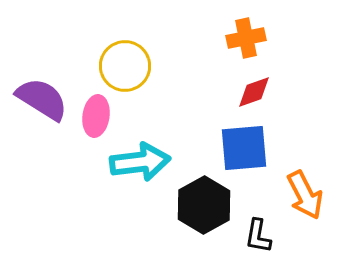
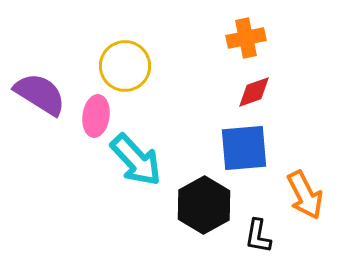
purple semicircle: moved 2 px left, 5 px up
cyan arrow: moved 4 px left, 2 px up; rotated 54 degrees clockwise
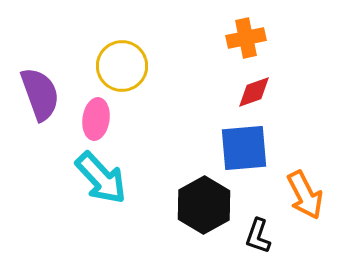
yellow circle: moved 3 px left
purple semicircle: rotated 38 degrees clockwise
pink ellipse: moved 3 px down
cyan arrow: moved 35 px left, 18 px down
black L-shape: rotated 9 degrees clockwise
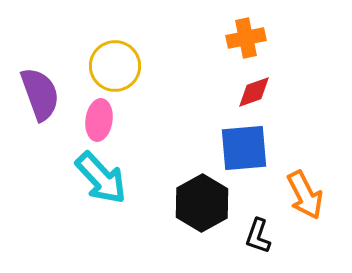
yellow circle: moved 7 px left
pink ellipse: moved 3 px right, 1 px down
black hexagon: moved 2 px left, 2 px up
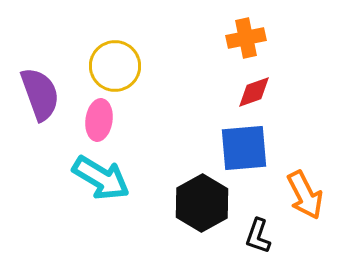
cyan arrow: rotated 16 degrees counterclockwise
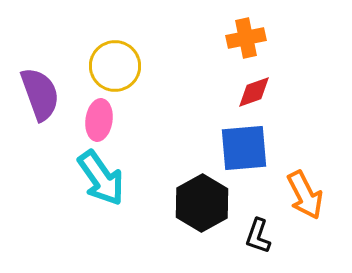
cyan arrow: rotated 24 degrees clockwise
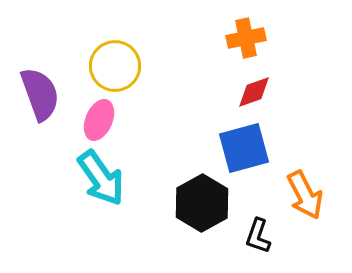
pink ellipse: rotated 15 degrees clockwise
blue square: rotated 10 degrees counterclockwise
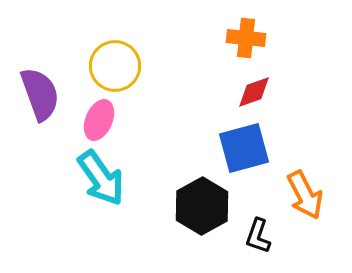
orange cross: rotated 18 degrees clockwise
black hexagon: moved 3 px down
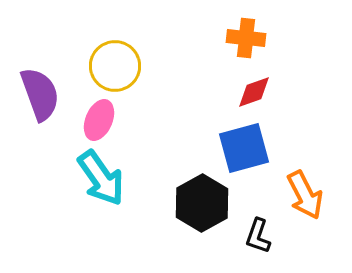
black hexagon: moved 3 px up
